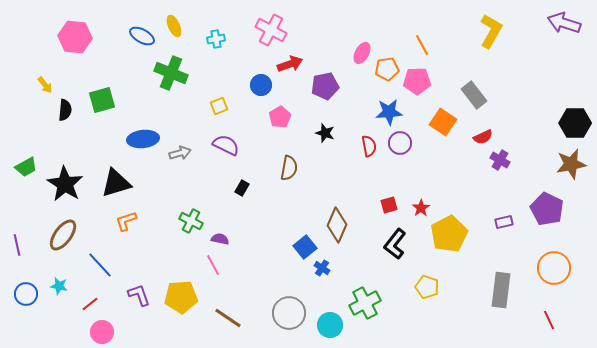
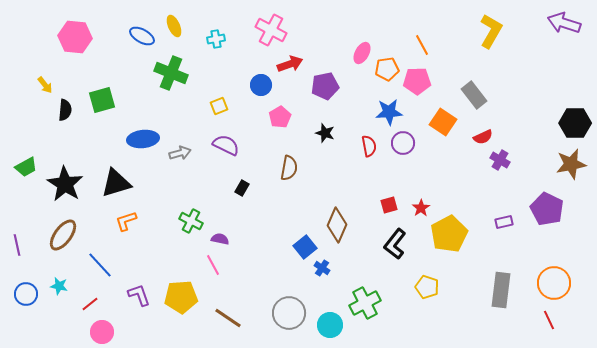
purple circle at (400, 143): moved 3 px right
orange circle at (554, 268): moved 15 px down
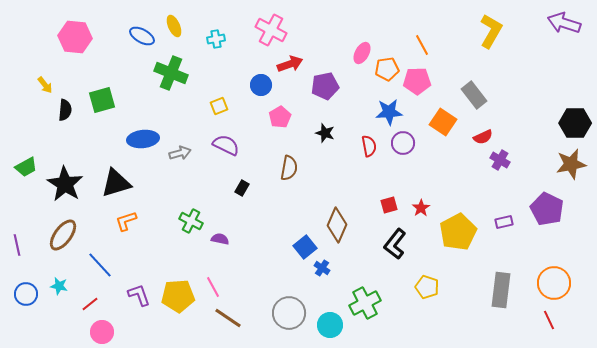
yellow pentagon at (449, 234): moved 9 px right, 2 px up
pink line at (213, 265): moved 22 px down
yellow pentagon at (181, 297): moved 3 px left, 1 px up
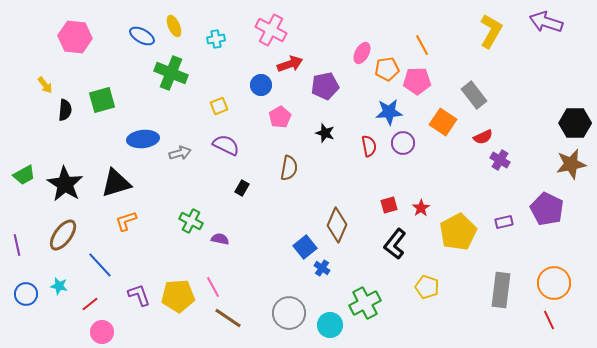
purple arrow at (564, 23): moved 18 px left, 1 px up
green trapezoid at (26, 167): moved 2 px left, 8 px down
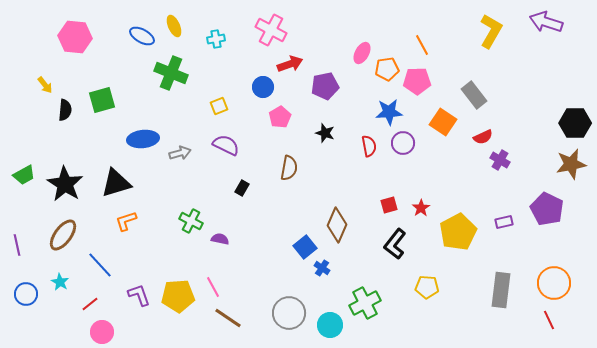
blue circle at (261, 85): moved 2 px right, 2 px down
cyan star at (59, 286): moved 1 px right, 4 px up; rotated 18 degrees clockwise
yellow pentagon at (427, 287): rotated 15 degrees counterclockwise
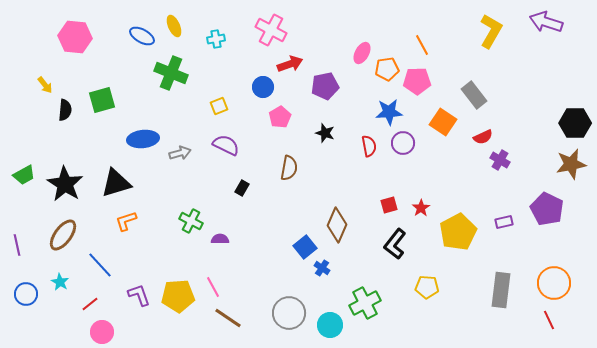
purple semicircle at (220, 239): rotated 12 degrees counterclockwise
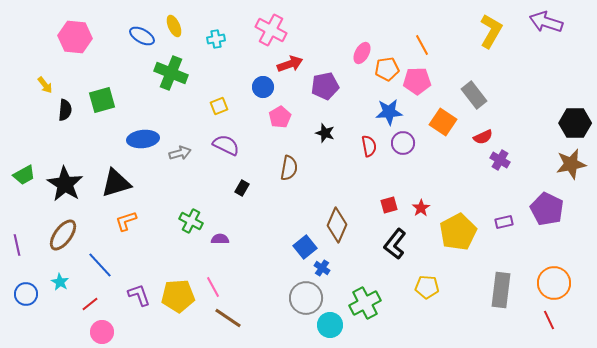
gray circle at (289, 313): moved 17 px right, 15 px up
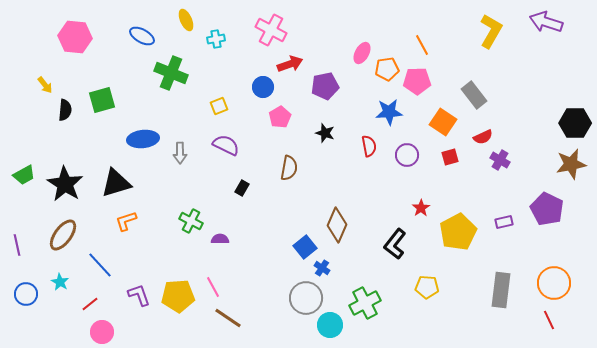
yellow ellipse at (174, 26): moved 12 px right, 6 px up
purple circle at (403, 143): moved 4 px right, 12 px down
gray arrow at (180, 153): rotated 105 degrees clockwise
red square at (389, 205): moved 61 px right, 48 px up
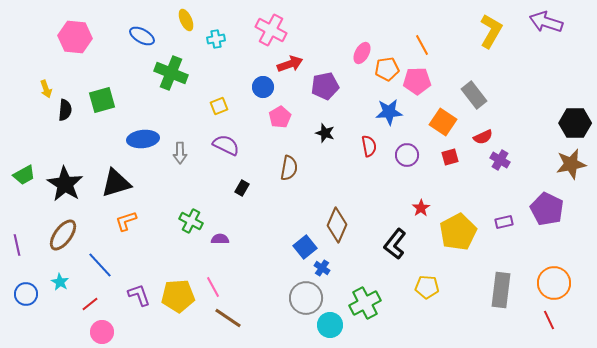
yellow arrow at (45, 85): moved 1 px right, 4 px down; rotated 18 degrees clockwise
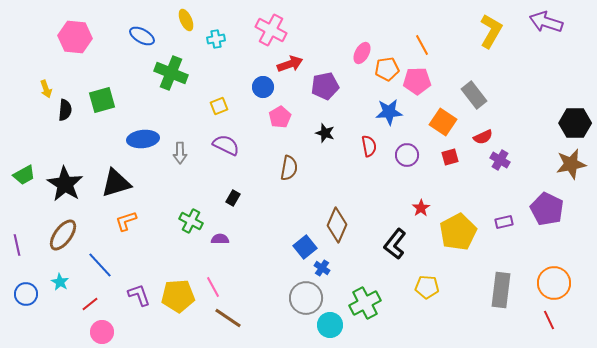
black rectangle at (242, 188): moved 9 px left, 10 px down
